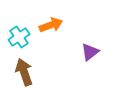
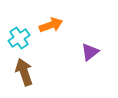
cyan cross: moved 1 px down
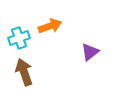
orange arrow: moved 1 px left, 1 px down
cyan cross: rotated 15 degrees clockwise
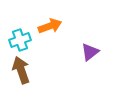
cyan cross: moved 1 px right, 2 px down
brown arrow: moved 3 px left, 2 px up
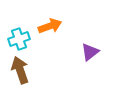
cyan cross: moved 1 px left, 1 px up
brown arrow: moved 1 px left
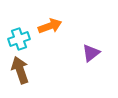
purple triangle: moved 1 px right, 1 px down
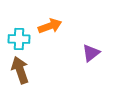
cyan cross: rotated 20 degrees clockwise
